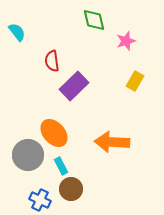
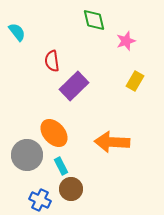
gray circle: moved 1 px left
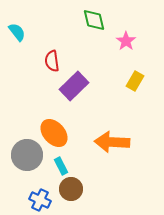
pink star: rotated 18 degrees counterclockwise
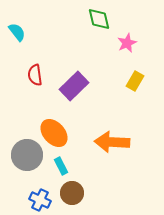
green diamond: moved 5 px right, 1 px up
pink star: moved 1 px right, 2 px down; rotated 12 degrees clockwise
red semicircle: moved 17 px left, 14 px down
brown circle: moved 1 px right, 4 px down
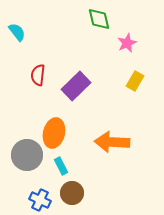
red semicircle: moved 3 px right; rotated 15 degrees clockwise
purple rectangle: moved 2 px right
orange ellipse: rotated 56 degrees clockwise
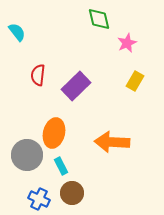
blue cross: moved 1 px left, 1 px up
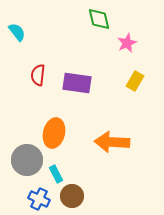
purple rectangle: moved 1 px right, 3 px up; rotated 52 degrees clockwise
gray circle: moved 5 px down
cyan rectangle: moved 5 px left, 8 px down
brown circle: moved 3 px down
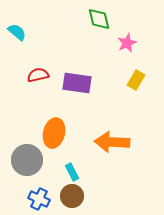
cyan semicircle: rotated 12 degrees counterclockwise
red semicircle: rotated 70 degrees clockwise
yellow rectangle: moved 1 px right, 1 px up
cyan rectangle: moved 16 px right, 2 px up
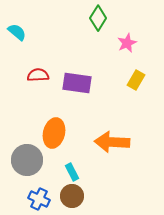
green diamond: moved 1 px left, 1 px up; rotated 45 degrees clockwise
red semicircle: rotated 10 degrees clockwise
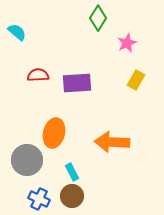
purple rectangle: rotated 12 degrees counterclockwise
